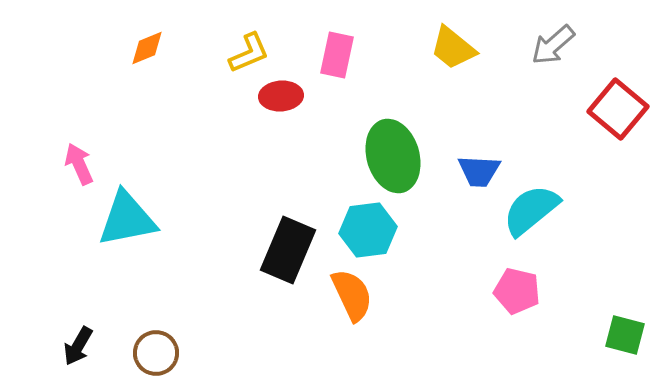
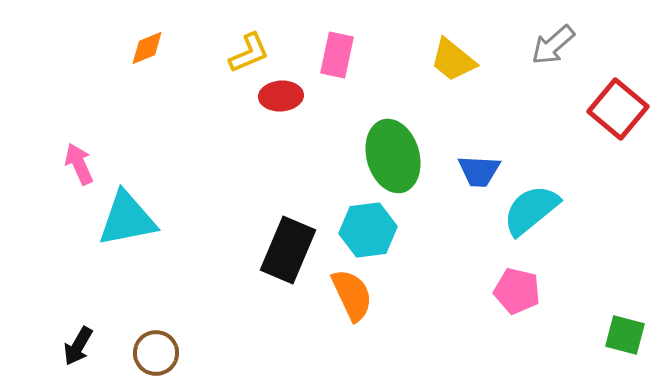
yellow trapezoid: moved 12 px down
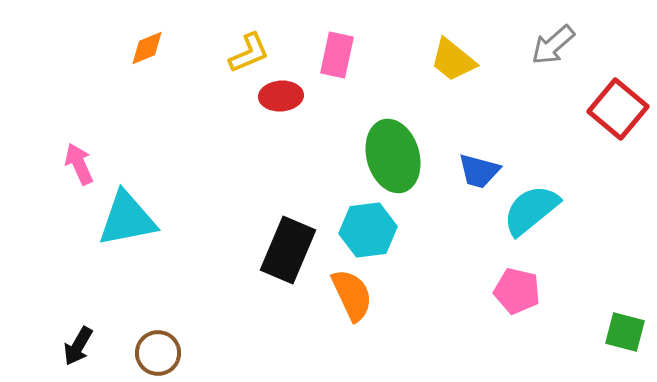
blue trapezoid: rotated 12 degrees clockwise
green square: moved 3 px up
brown circle: moved 2 px right
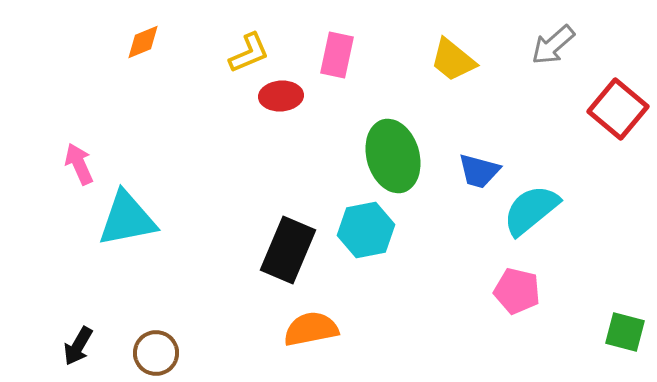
orange diamond: moved 4 px left, 6 px up
cyan hexagon: moved 2 px left; rotated 4 degrees counterclockwise
orange semicircle: moved 41 px left, 34 px down; rotated 76 degrees counterclockwise
brown circle: moved 2 px left
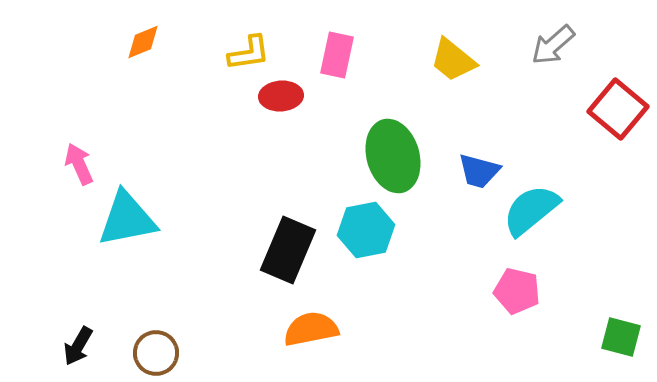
yellow L-shape: rotated 15 degrees clockwise
green square: moved 4 px left, 5 px down
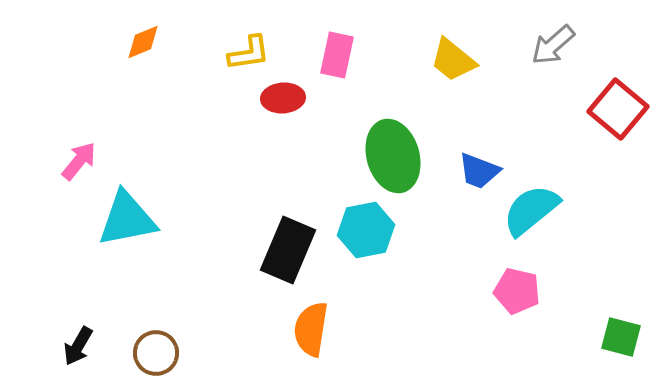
red ellipse: moved 2 px right, 2 px down
pink arrow: moved 3 px up; rotated 63 degrees clockwise
blue trapezoid: rotated 6 degrees clockwise
orange semicircle: rotated 70 degrees counterclockwise
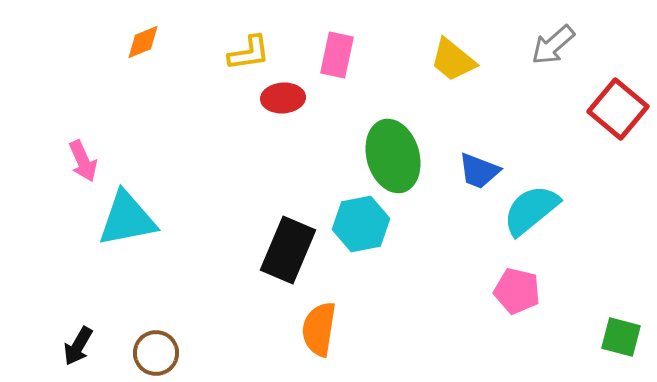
pink arrow: moved 4 px right; rotated 117 degrees clockwise
cyan hexagon: moved 5 px left, 6 px up
orange semicircle: moved 8 px right
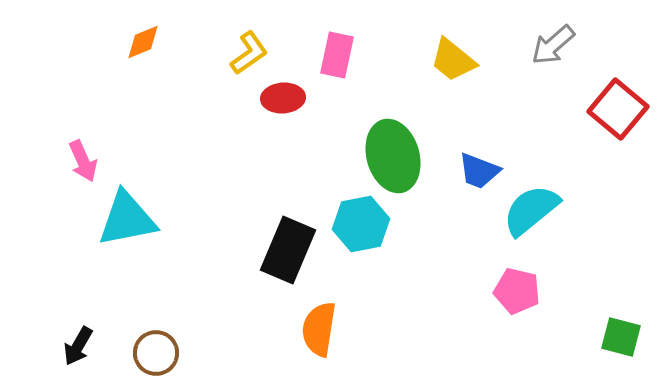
yellow L-shape: rotated 27 degrees counterclockwise
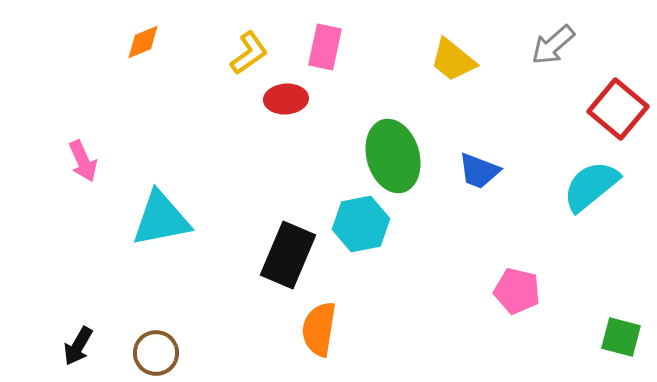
pink rectangle: moved 12 px left, 8 px up
red ellipse: moved 3 px right, 1 px down
cyan semicircle: moved 60 px right, 24 px up
cyan triangle: moved 34 px right
black rectangle: moved 5 px down
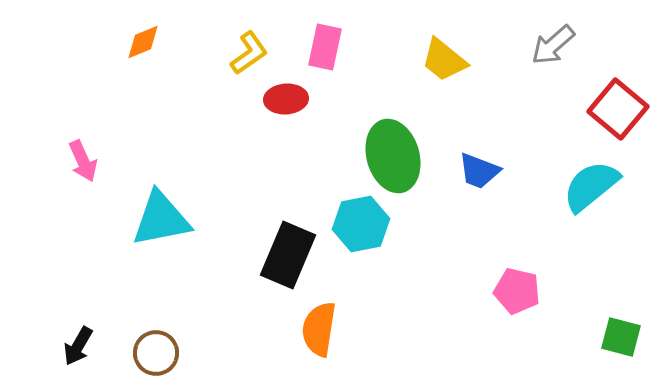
yellow trapezoid: moved 9 px left
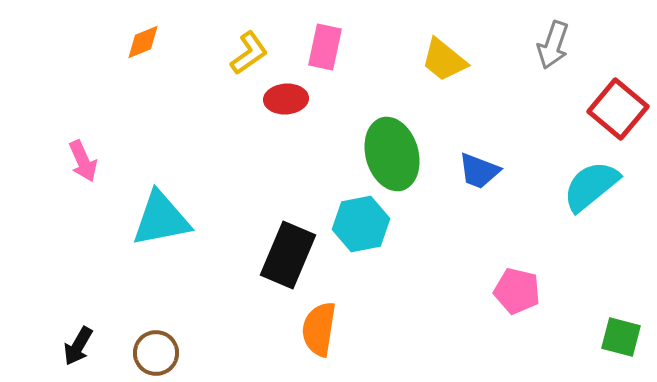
gray arrow: rotated 30 degrees counterclockwise
green ellipse: moved 1 px left, 2 px up
